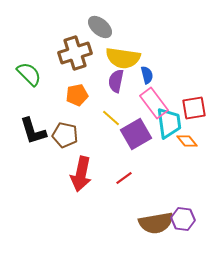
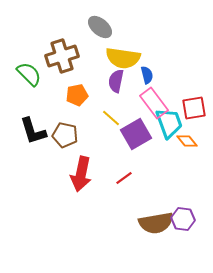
brown cross: moved 13 px left, 3 px down
cyan trapezoid: rotated 12 degrees counterclockwise
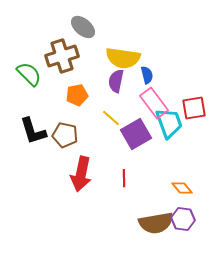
gray ellipse: moved 17 px left
orange diamond: moved 5 px left, 47 px down
red line: rotated 54 degrees counterclockwise
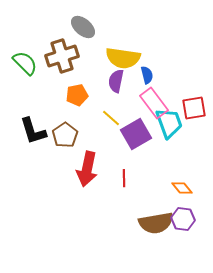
green semicircle: moved 4 px left, 11 px up
brown pentagon: rotated 25 degrees clockwise
red arrow: moved 6 px right, 5 px up
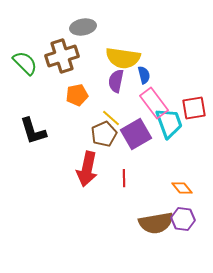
gray ellipse: rotated 50 degrees counterclockwise
blue semicircle: moved 3 px left
brown pentagon: moved 39 px right, 1 px up; rotated 10 degrees clockwise
